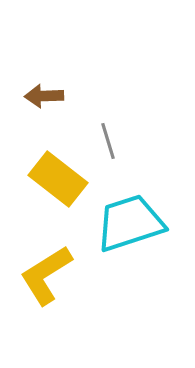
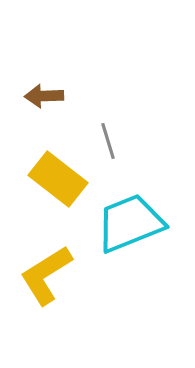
cyan trapezoid: rotated 4 degrees counterclockwise
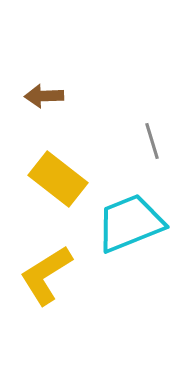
gray line: moved 44 px right
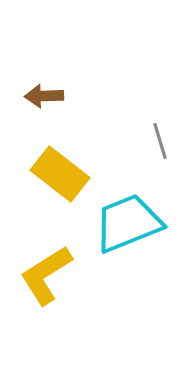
gray line: moved 8 px right
yellow rectangle: moved 2 px right, 5 px up
cyan trapezoid: moved 2 px left
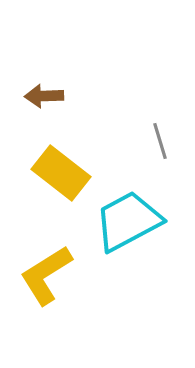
yellow rectangle: moved 1 px right, 1 px up
cyan trapezoid: moved 2 px up; rotated 6 degrees counterclockwise
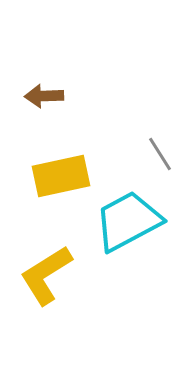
gray line: moved 13 px down; rotated 15 degrees counterclockwise
yellow rectangle: moved 3 px down; rotated 50 degrees counterclockwise
